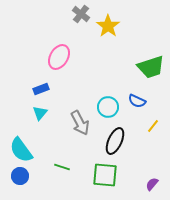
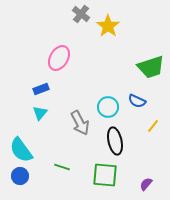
pink ellipse: moved 1 px down
black ellipse: rotated 36 degrees counterclockwise
purple semicircle: moved 6 px left
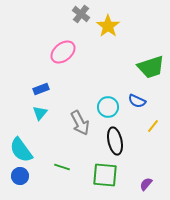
pink ellipse: moved 4 px right, 6 px up; rotated 20 degrees clockwise
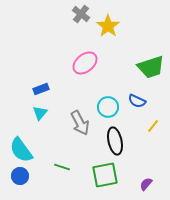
pink ellipse: moved 22 px right, 11 px down
green square: rotated 16 degrees counterclockwise
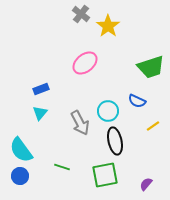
cyan circle: moved 4 px down
yellow line: rotated 16 degrees clockwise
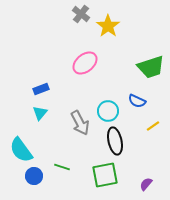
blue circle: moved 14 px right
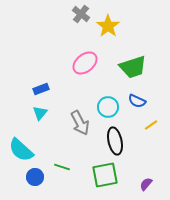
green trapezoid: moved 18 px left
cyan circle: moved 4 px up
yellow line: moved 2 px left, 1 px up
cyan semicircle: rotated 12 degrees counterclockwise
blue circle: moved 1 px right, 1 px down
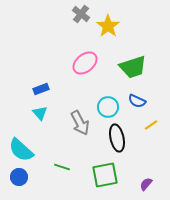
cyan triangle: rotated 21 degrees counterclockwise
black ellipse: moved 2 px right, 3 px up
blue circle: moved 16 px left
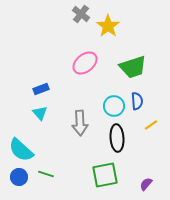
blue semicircle: rotated 120 degrees counterclockwise
cyan circle: moved 6 px right, 1 px up
gray arrow: rotated 25 degrees clockwise
black ellipse: rotated 8 degrees clockwise
green line: moved 16 px left, 7 px down
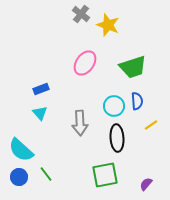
yellow star: moved 1 px up; rotated 15 degrees counterclockwise
pink ellipse: rotated 15 degrees counterclockwise
green line: rotated 35 degrees clockwise
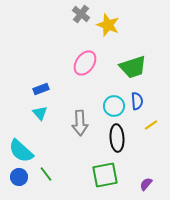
cyan semicircle: moved 1 px down
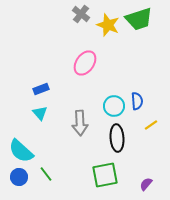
green trapezoid: moved 6 px right, 48 px up
